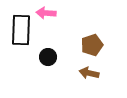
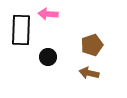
pink arrow: moved 2 px right, 1 px down
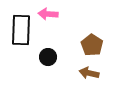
brown pentagon: rotated 20 degrees counterclockwise
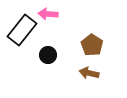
black rectangle: moved 1 px right; rotated 36 degrees clockwise
black circle: moved 2 px up
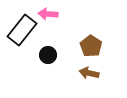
brown pentagon: moved 1 px left, 1 px down
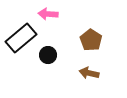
black rectangle: moved 1 px left, 8 px down; rotated 12 degrees clockwise
brown pentagon: moved 6 px up
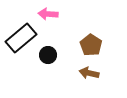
brown pentagon: moved 5 px down
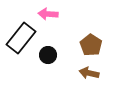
black rectangle: rotated 12 degrees counterclockwise
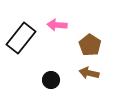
pink arrow: moved 9 px right, 11 px down
brown pentagon: moved 1 px left
black circle: moved 3 px right, 25 px down
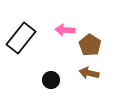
pink arrow: moved 8 px right, 5 px down
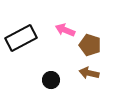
pink arrow: rotated 18 degrees clockwise
black rectangle: rotated 24 degrees clockwise
brown pentagon: rotated 15 degrees counterclockwise
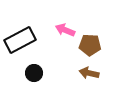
black rectangle: moved 1 px left, 2 px down
brown pentagon: rotated 15 degrees counterclockwise
black circle: moved 17 px left, 7 px up
